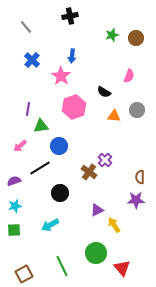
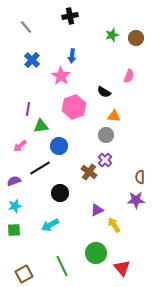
gray circle: moved 31 px left, 25 px down
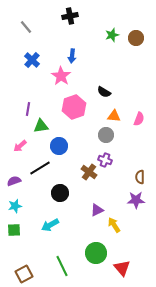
pink semicircle: moved 10 px right, 43 px down
purple cross: rotated 24 degrees counterclockwise
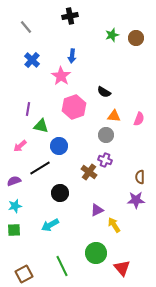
green triangle: rotated 21 degrees clockwise
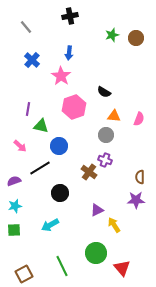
blue arrow: moved 3 px left, 3 px up
pink arrow: rotated 96 degrees counterclockwise
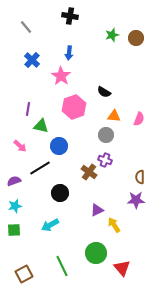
black cross: rotated 21 degrees clockwise
